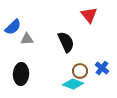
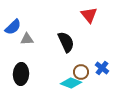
brown circle: moved 1 px right, 1 px down
cyan diamond: moved 2 px left, 1 px up
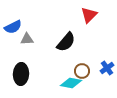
red triangle: rotated 24 degrees clockwise
blue semicircle: rotated 18 degrees clockwise
black semicircle: rotated 65 degrees clockwise
blue cross: moved 5 px right; rotated 16 degrees clockwise
brown circle: moved 1 px right, 1 px up
cyan diamond: rotated 10 degrees counterclockwise
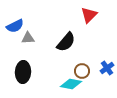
blue semicircle: moved 2 px right, 1 px up
gray triangle: moved 1 px right, 1 px up
black ellipse: moved 2 px right, 2 px up
cyan diamond: moved 1 px down
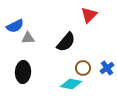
brown circle: moved 1 px right, 3 px up
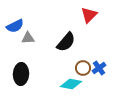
blue cross: moved 8 px left
black ellipse: moved 2 px left, 2 px down
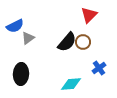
gray triangle: rotated 32 degrees counterclockwise
black semicircle: moved 1 px right
brown circle: moved 26 px up
cyan diamond: rotated 15 degrees counterclockwise
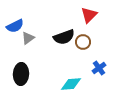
black semicircle: moved 3 px left, 5 px up; rotated 30 degrees clockwise
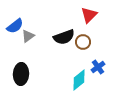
blue semicircle: rotated 12 degrees counterclockwise
gray triangle: moved 2 px up
blue cross: moved 1 px left, 1 px up
cyan diamond: moved 8 px right, 4 px up; rotated 35 degrees counterclockwise
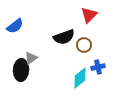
gray triangle: moved 3 px right, 22 px down
brown circle: moved 1 px right, 3 px down
blue cross: rotated 24 degrees clockwise
black ellipse: moved 4 px up
cyan diamond: moved 1 px right, 2 px up
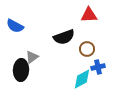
red triangle: rotated 42 degrees clockwise
blue semicircle: rotated 66 degrees clockwise
brown circle: moved 3 px right, 4 px down
gray triangle: moved 1 px right, 1 px up
cyan diamond: moved 2 px right, 1 px down; rotated 10 degrees clockwise
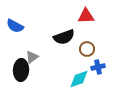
red triangle: moved 3 px left, 1 px down
cyan diamond: moved 3 px left; rotated 10 degrees clockwise
